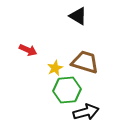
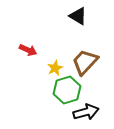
brown trapezoid: rotated 64 degrees counterclockwise
green hexagon: rotated 12 degrees counterclockwise
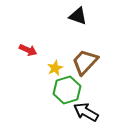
black triangle: rotated 12 degrees counterclockwise
black arrow: rotated 135 degrees counterclockwise
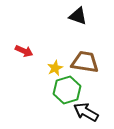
red arrow: moved 4 px left, 1 px down
brown trapezoid: rotated 56 degrees clockwise
